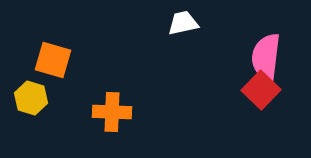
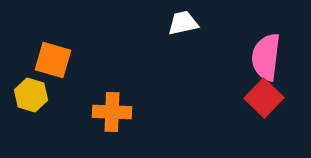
red square: moved 3 px right, 8 px down
yellow hexagon: moved 3 px up
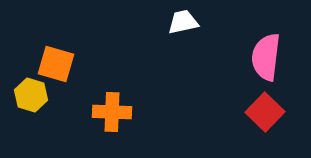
white trapezoid: moved 1 px up
orange square: moved 3 px right, 4 px down
red square: moved 1 px right, 14 px down
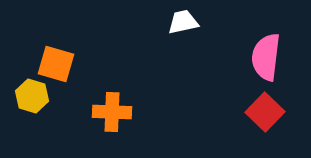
yellow hexagon: moved 1 px right, 1 px down
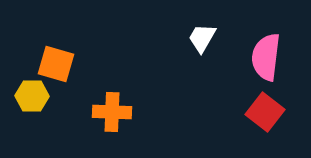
white trapezoid: moved 19 px right, 16 px down; rotated 48 degrees counterclockwise
yellow hexagon: rotated 16 degrees counterclockwise
red square: rotated 6 degrees counterclockwise
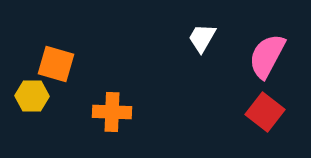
pink semicircle: moved 1 px right, 1 px up; rotated 21 degrees clockwise
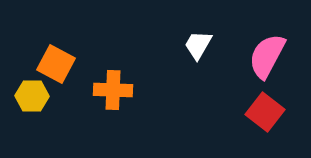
white trapezoid: moved 4 px left, 7 px down
orange square: rotated 12 degrees clockwise
orange cross: moved 1 px right, 22 px up
